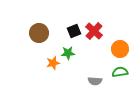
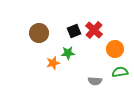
red cross: moved 1 px up
orange circle: moved 5 px left
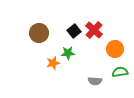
black square: rotated 16 degrees counterclockwise
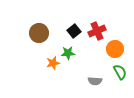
red cross: moved 3 px right, 1 px down; rotated 24 degrees clockwise
green semicircle: rotated 70 degrees clockwise
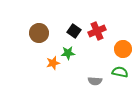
black square: rotated 16 degrees counterclockwise
orange circle: moved 8 px right
green semicircle: rotated 49 degrees counterclockwise
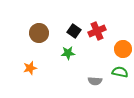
orange star: moved 23 px left, 5 px down
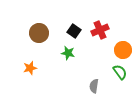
red cross: moved 3 px right, 1 px up
orange circle: moved 1 px down
green star: rotated 16 degrees clockwise
green semicircle: rotated 42 degrees clockwise
gray semicircle: moved 1 px left, 5 px down; rotated 96 degrees clockwise
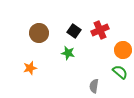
green semicircle: rotated 14 degrees counterclockwise
